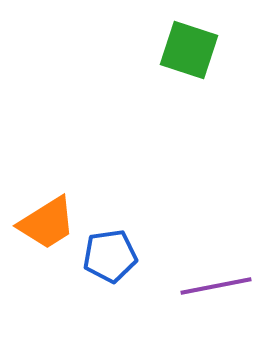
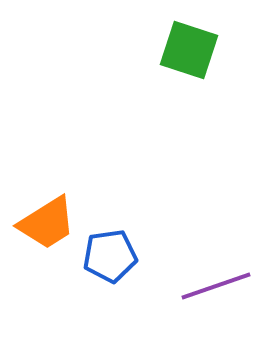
purple line: rotated 8 degrees counterclockwise
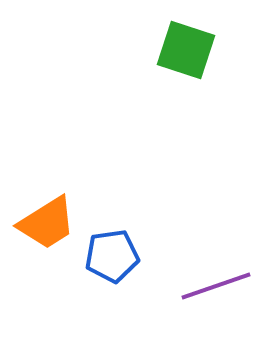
green square: moved 3 px left
blue pentagon: moved 2 px right
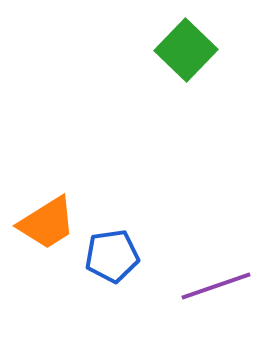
green square: rotated 26 degrees clockwise
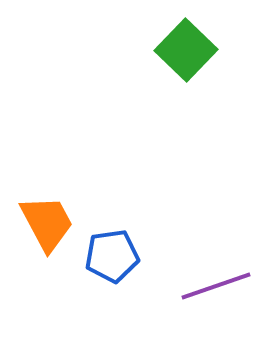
orange trapezoid: rotated 86 degrees counterclockwise
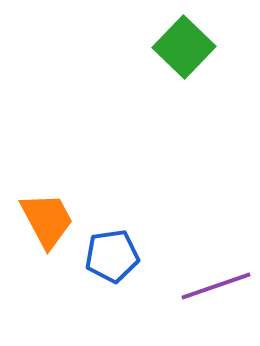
green square: moved 2 px left, 3 px up
orange trapezoid: moved 3 px up
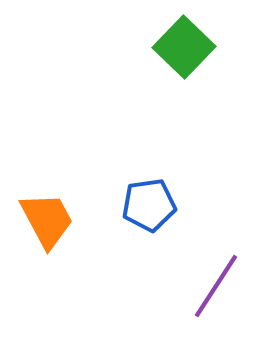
blue pentagon: moved 37 px right, 51 px up
purple line: rotated 38 degrees counterclockwise
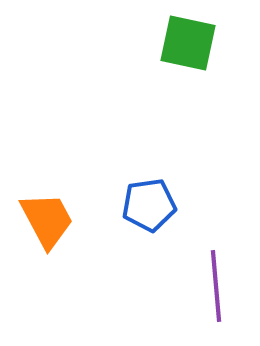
green square: moved 4 px right, 4 px up; rotated 32 degrees counterclockwise
purple line: rotated 38 degrees counterclockwise
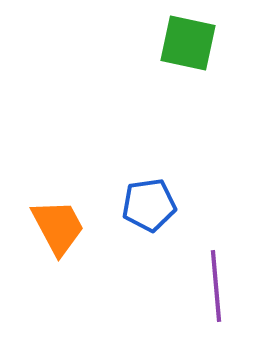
orange trapezoid: moved 11 px right, 7 px down
